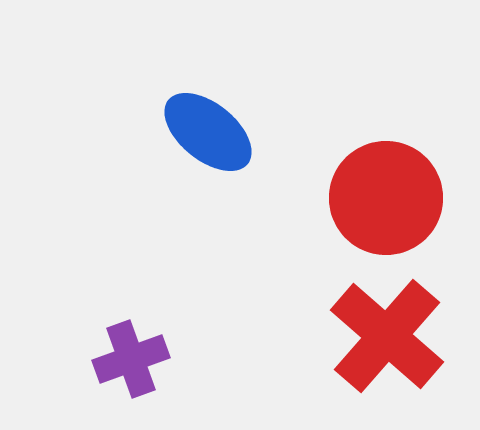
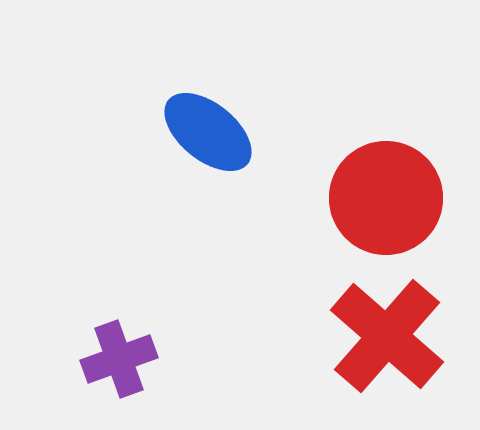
purple cross: moved 12 px left
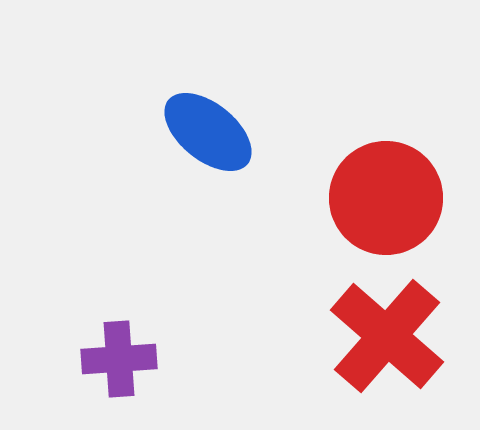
purple cross: rotated 16 degrees clockwise
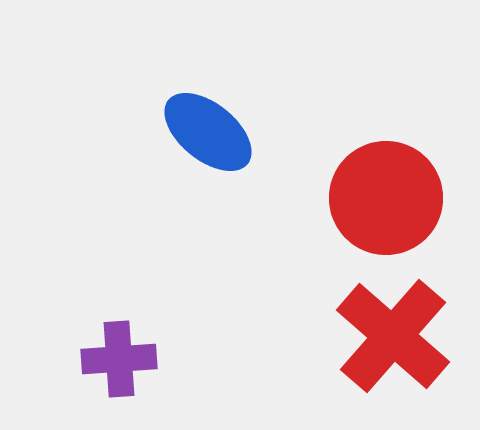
red cross: moved 6 px right
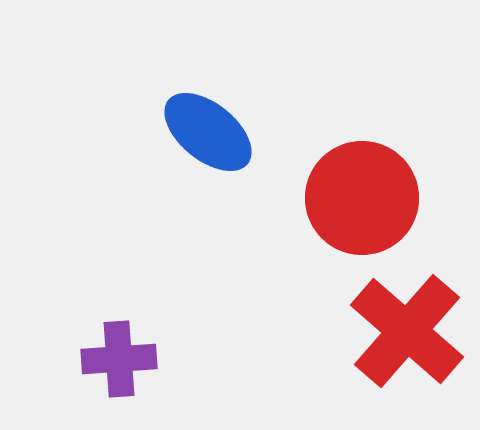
red circle: moved 24 px left
red cross: moved 14 px right, 5 px up
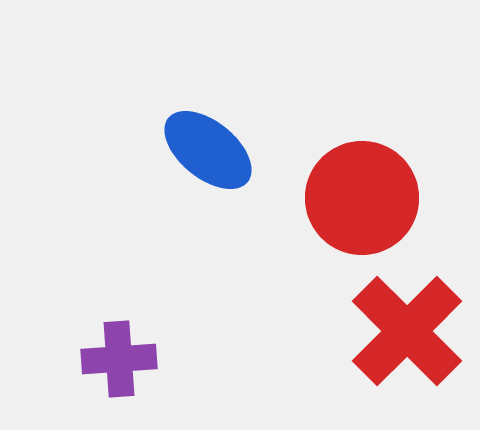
blue ellipse: moved 18 px down
red cross: rotated 4 degrees clockwise
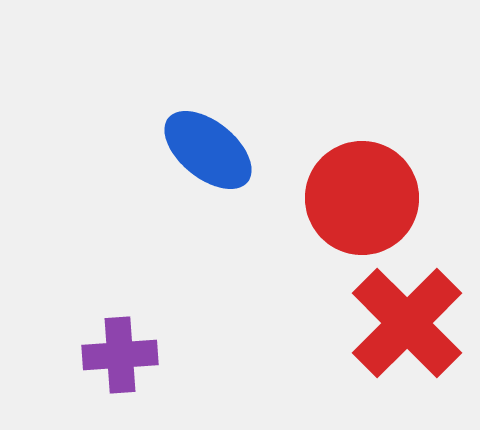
red cross: moved 8 px up
purple cross: moved 1 px right, 4 px up
